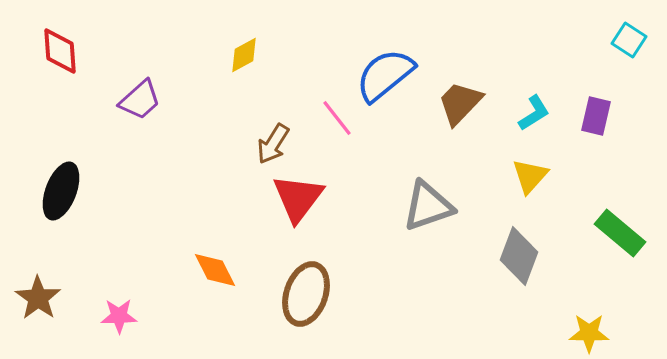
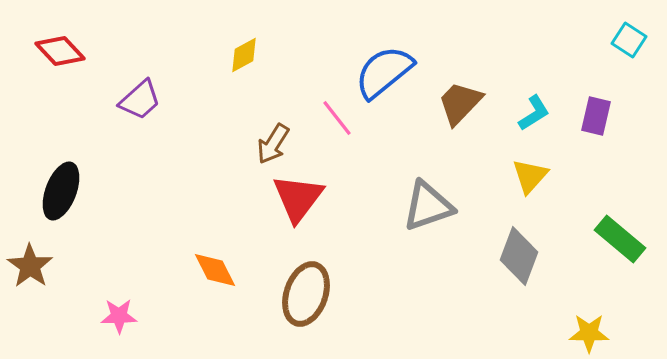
red diamond: rotated 39 degrees counterclockwise
blue semicircle: moved 1 px left, 3 px up
green rectangle: moved 6 px down
brown star: moved 8 px left, 32 px up
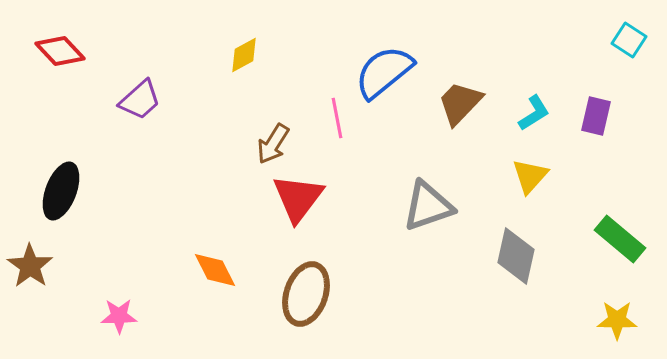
pink line: rotated 27 degrees clockwise
gray diamond: moved 3 px left; rotated 8 degrees counterclockwise
yellow star: moved 28 px right, 13 px up
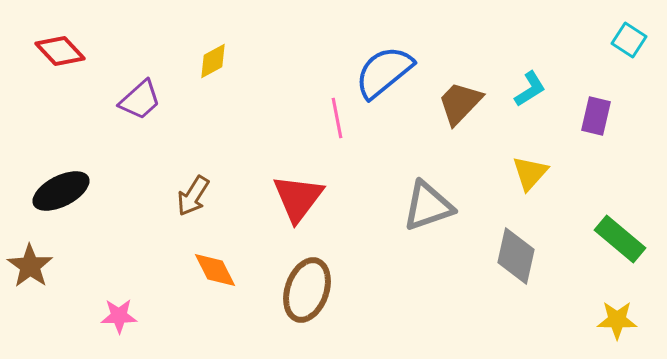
yellow diamond: moved 31 px left, 6 px down
cyan L-shape: moved 4 px left, 24 px up
brown arrow: moved 80 px left, 52 px down
yellow triangle: moved 3 px up
black ellipse: rotated 42 degrees clockwise
brown ellipse: moved 1 px right, 4 px up
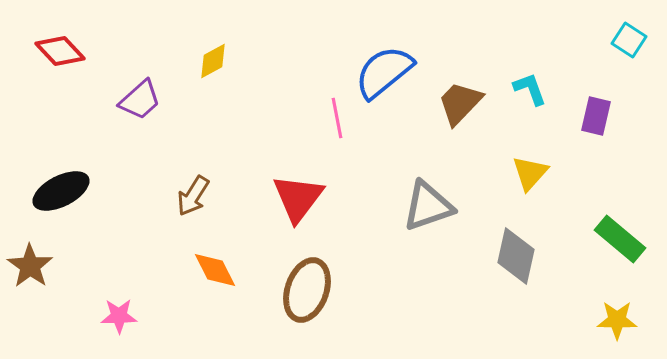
cyan L-shape: rotated 78 degrees counterclockwise
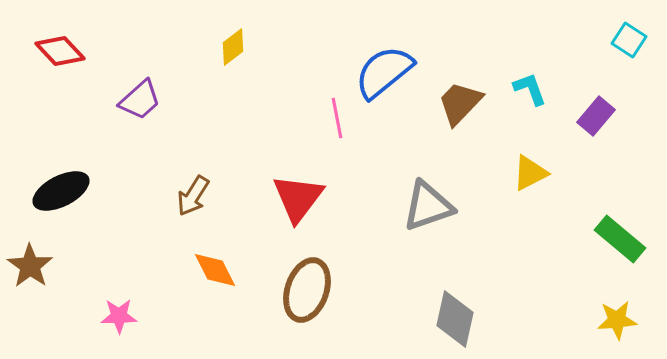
yellow diamond: moved 20 px right, 14 px up; rotated 9 degrees counterclockwise
purple rectangle: rotated 27 degrees clockwise
yellow triangle: rotated 21 degrees clockwise
gray diamond: moved 61 px left, 63 px down
yellow star: rotated 6 degrees counterclockwise
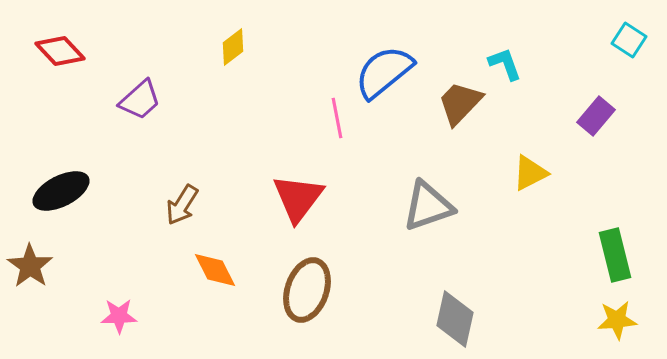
cyan L-shape: moved 25 px left, 25 px up
brown arrow: moved 11 px left, 9 px down
green rectangle: moved 5 px left, 16 px down; rotated 36 degrees clockwise
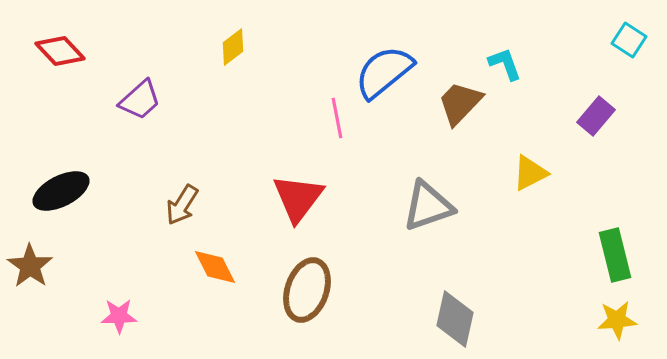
orange diamond: moved 3 px up
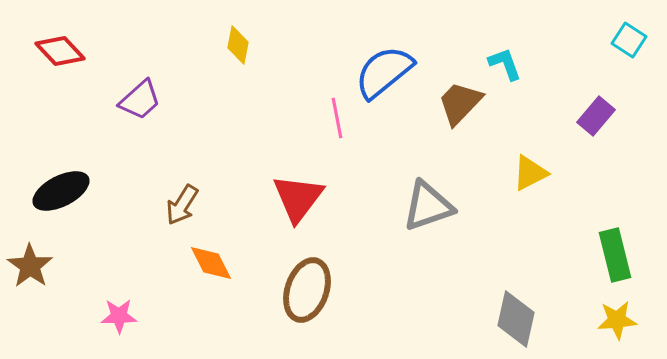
yellow diamond: moved 5 px right, 2 px up; rotated 42 degrees counterclockwise
orange diamond: moved 4 px left, 4 px up
gray diamond: moved 61 px right
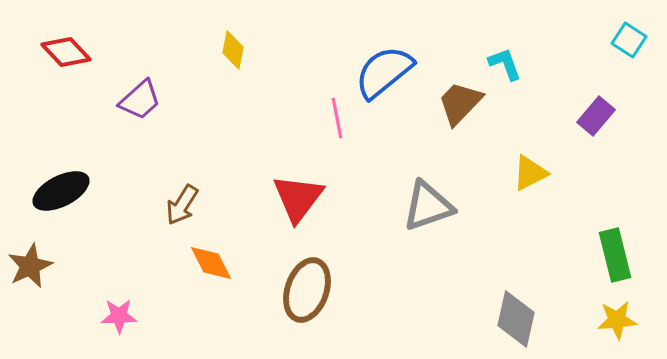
yellow diamond: moved 5 px left, 5 px down
red diamond: moved 6 px right, 1 px down
brown star: rotated 12 degrees clockwise
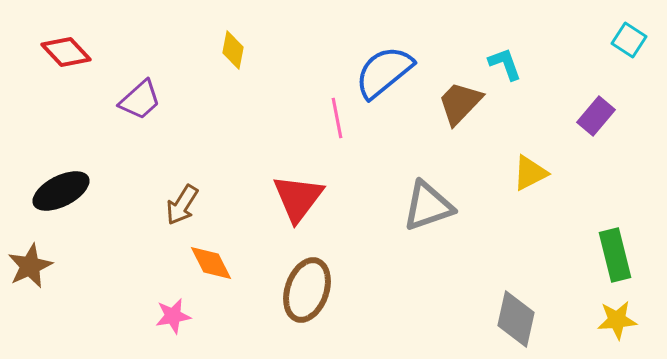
pink star: moved 54 px right; rotated 9 degrees counterclockwise
